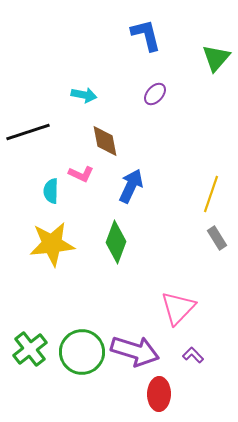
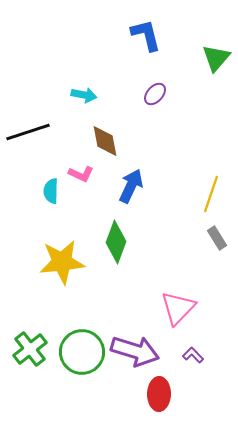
yellow star: moved 10 px right, 18 px down
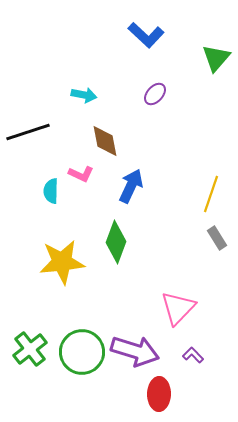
blue L-shape: rotated 147 degrees clockwise
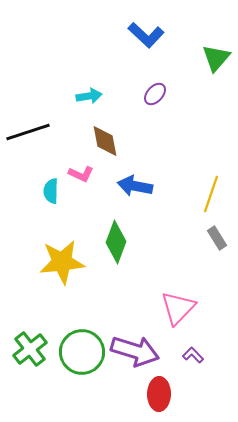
cyan arrow: moved 5 px right, 1 px down; rotated 20 degrees counterclockwise
blue arrow: moved 4 px right; rotated 104 degrees counterclockwise
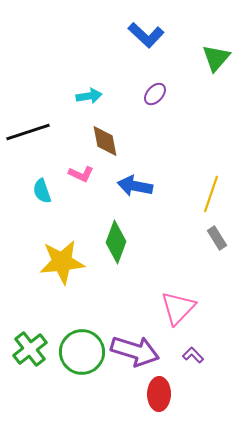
cyan semicircle: moved 9 px left; rotated 20 degrees counterclockwise
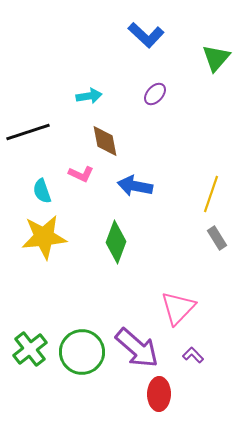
yellow star: moved 18 px left, 25 px up
purple arrow: moved 2 px right, 3 px up; rotated 24 degrees clockwise
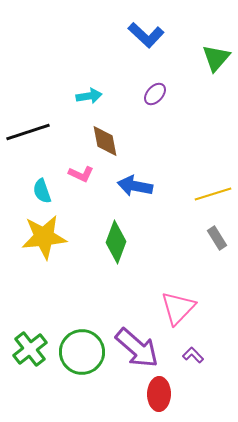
yellow line: moved 2 px right; rotated 54 degrees clockwise
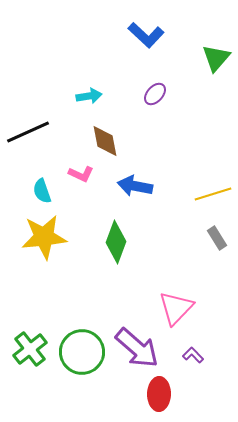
black line: rotated 6 degrees counterclockwise
pink triangle: moved 2 px left
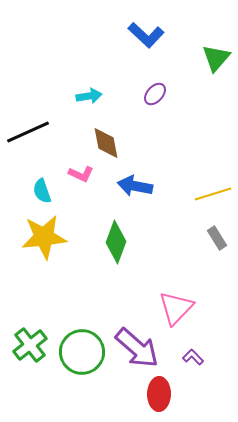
brown diamond: moved 1 px right, 2 px down
green cross: moved 4 px up
purple L-shape: moved 2 px down
